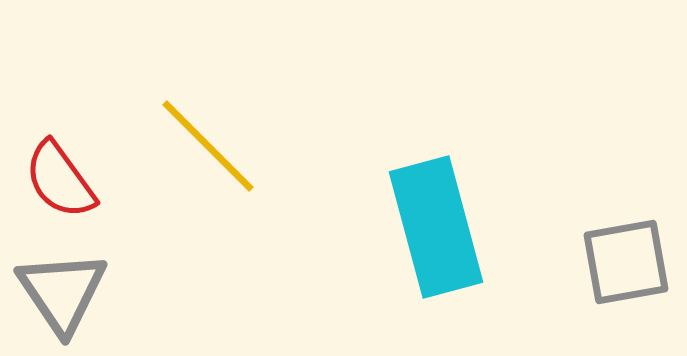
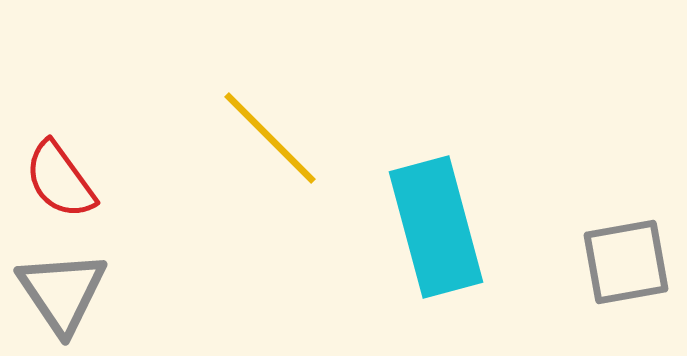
yellow line: moved 62 px right, 8 px up
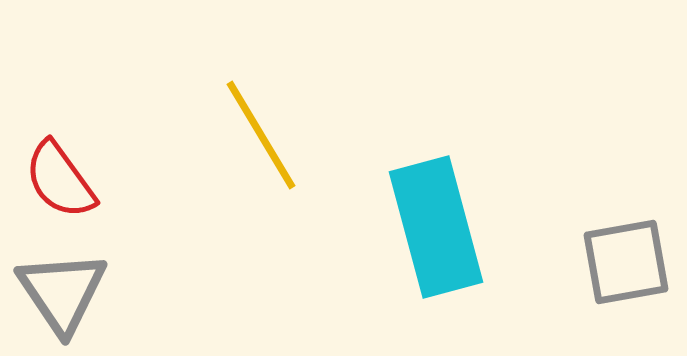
yellow line: moved 9 px left, 3 px up; rotated 14 degrees clockwise
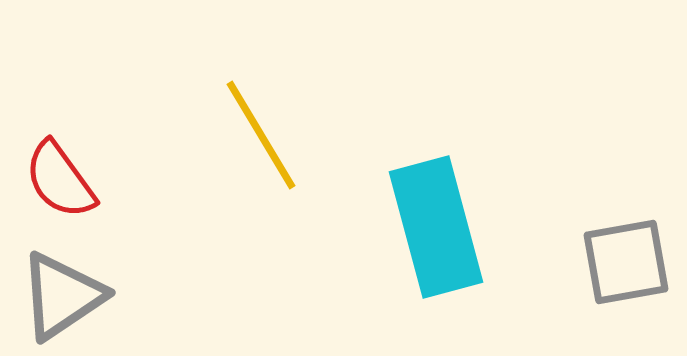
gray triangle: moved 4 px down; rotated 30 degrees clockwise
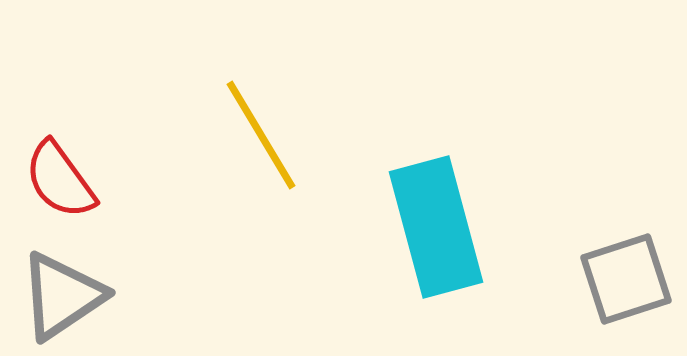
gray square: moved 17 px down; rotated 8 degrees counterclockwise
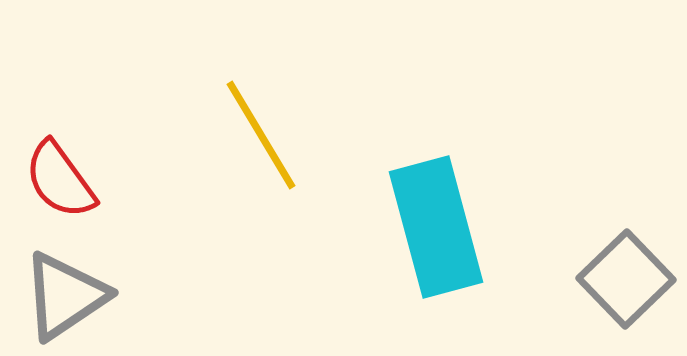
gray square: rotated 26 degrees counterclockwise
gray triangle: moved 3 px right
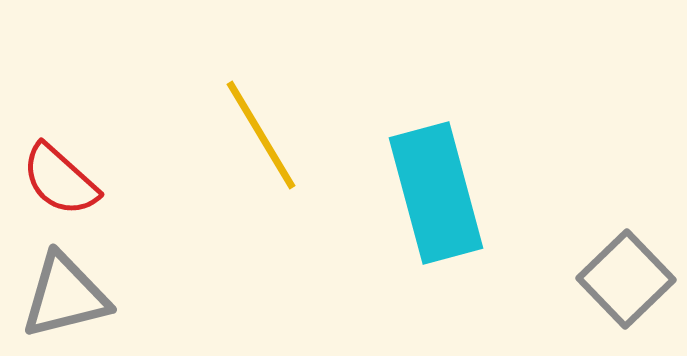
red semicircle: rotated 12 degrees counterclockwise
cyan rectangle: moved 34 px up
gray triangle: rotated 20 degrees clockwise
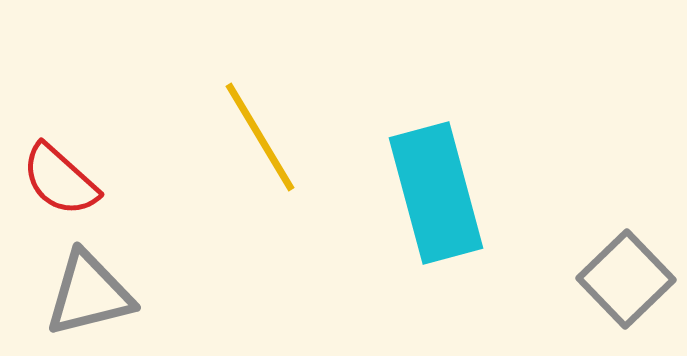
yellow line: moved 1 px left, 2 px down
gray triangle: moved 24 px right, 2 px up
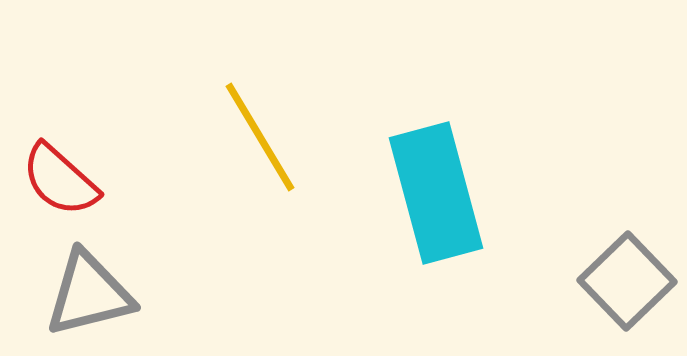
gray square: moved 1 px right, 2 px down
